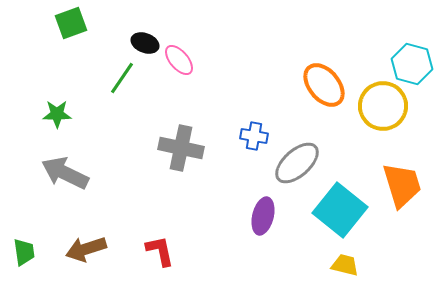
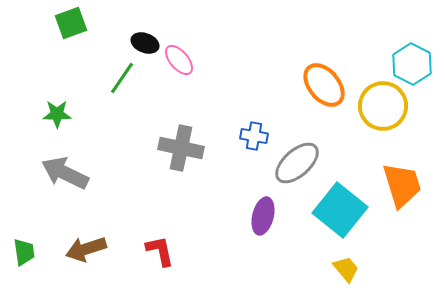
cyan hexagon: rotated 12 degrees clockwise
yellow trapezoid: moved 1 px right, 4 px down; rotated 36 degrees clockwise
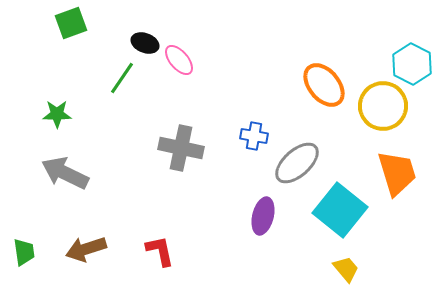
orange trapezoid: moved 5 px left, 12 px up
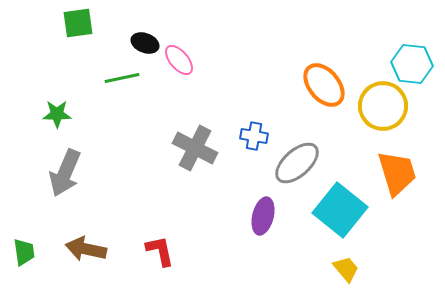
green square: moved 7 px right; rotated 12 degrees clockwise
cyan hexagon: rotated 21 degrees counterclockwise
green line: rotated 44 degrees clockwise
gray cross: moved 14 px right; rotated 15 degrees clockwise
gray arrow: rotated 93 degrees counterclockwise
brown arrow: rotated 30 degrees clockwise
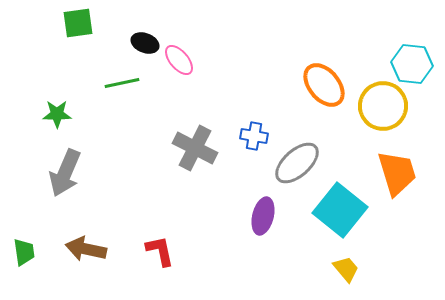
green line: moved 5 px down
